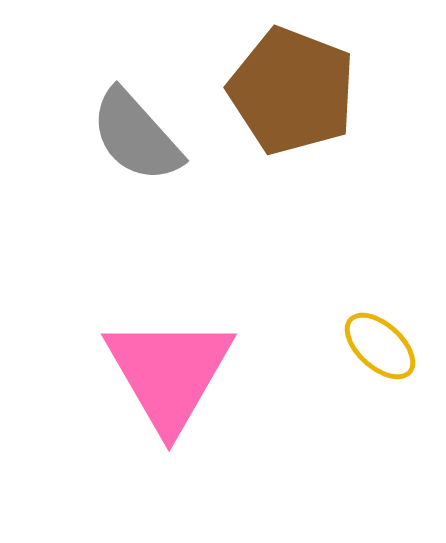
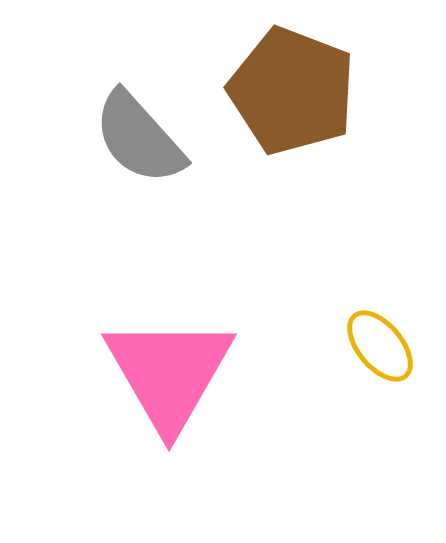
gray semicircle: moved 3 px right, 2 px down
yellow ellipse: rotated 8 degrees clockwise
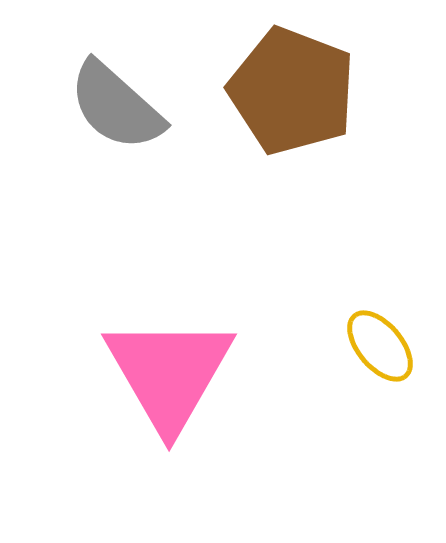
gray semicircle: moved 23 px left, 32 px up; rotated 6 degrees counterclockwise
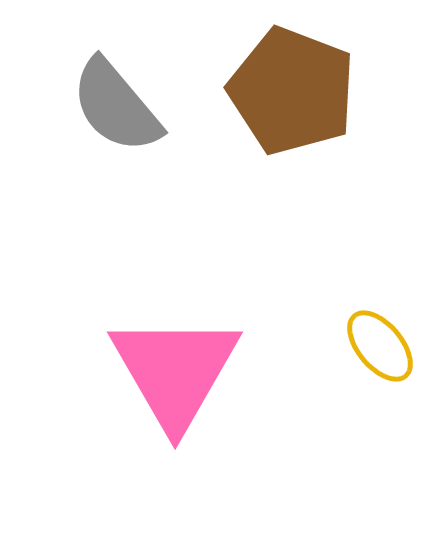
gray semicircle: rotated 8 degrees clockwise
pink triangle: moved 6 px right, 2 px up
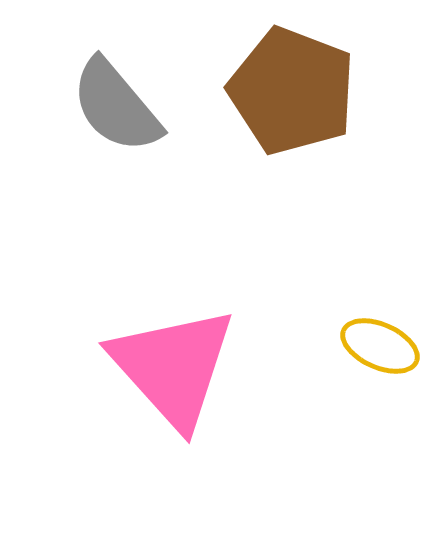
yellow ellipse: rotated 26 degrees counterclockwise
pink triangle: moved 2 px left, 4 px up; rotated 12 degrees counterclockwise
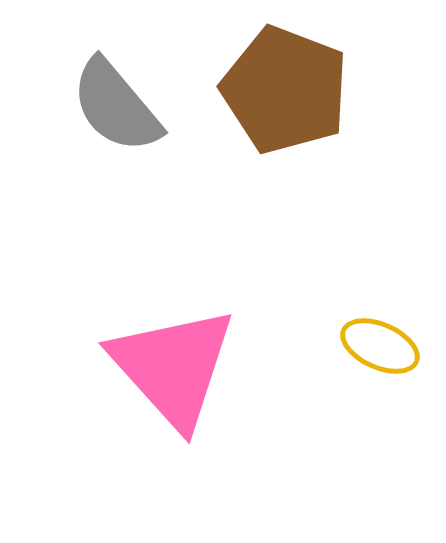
brown pentagon: moved 7 px left, 1 px up
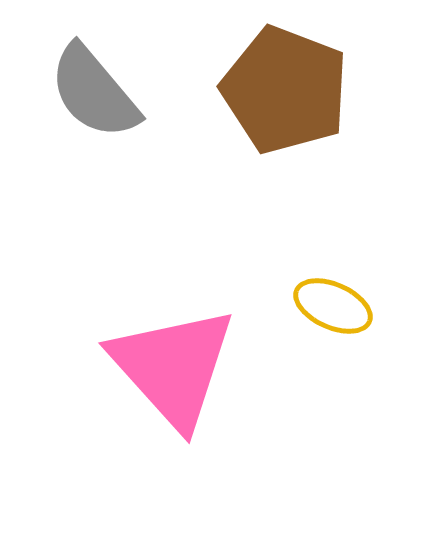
gray semicircle: moved 22 px left, 14 px up
yellow ellipse: moved 47 px left, 40 px up
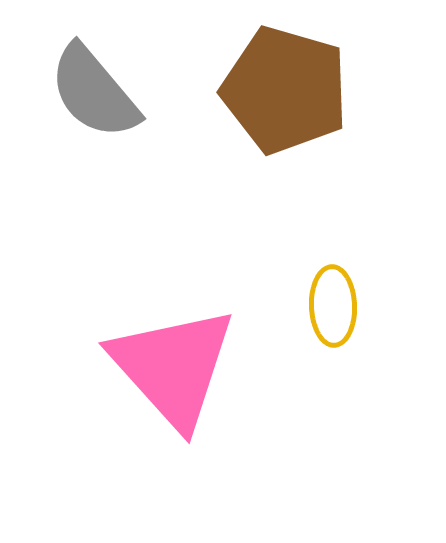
brown pentagon: rotated 5 degrees counterclockwise
yellow ellipse: rotated 64 degrees clockwise
